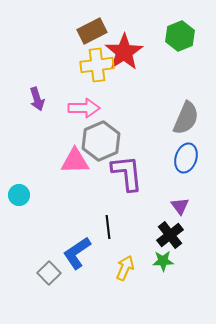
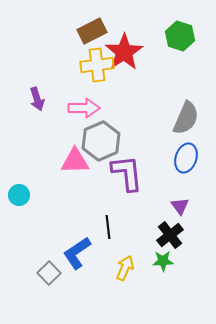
green hexagon: rotated 20 degrees counterclockwise
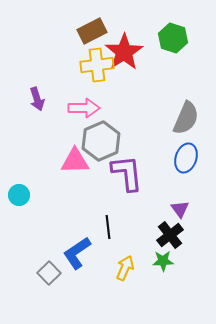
green hexagon: moved 7 px left, 2 px down
purple triangle: moved 3 px down
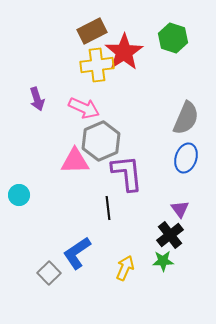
pink arrow: rotated 24 degrees clockwise
black line: moved 19 px up
